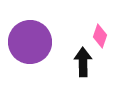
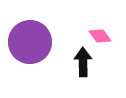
pink diamond: rotated 55 degrees counterclockwise
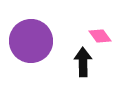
purple circle: moved 1 px right, 1 px up
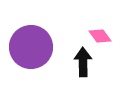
purple circle: moved 6 px down
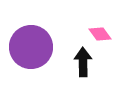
pink diamond: moved 2 px up
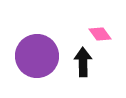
purple circle: moved 6 px right, 9 px down
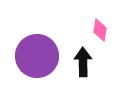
pink diamond: moved 4 px up; rotated 45 degrees clockwise
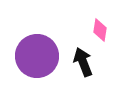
black arrow: rotated 20 degrees counterclockwise
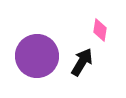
black arrow: moved 1 px left; rotated 52 degrees clockwise
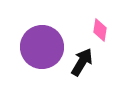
purple circle: moved 5 px right, 9 px up
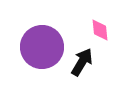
pink diamond: rotated 15 degrees counterclockwise
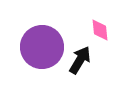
black arrow: moved 2 px left, 2 px up
